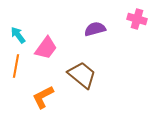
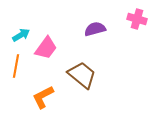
cyan arrow: moved 3 px right; rotated 96 degrees clockwise
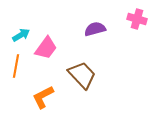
brown trapezoid: rotated 8 degrees clockwise
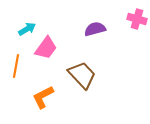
cyan arrow: moved 6 px right, 6 px up
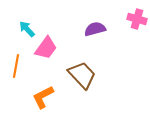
cyan arrow: rotated 102 degrees counterclockwise
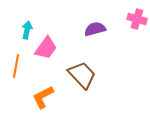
cyan arrow: moved 1 px down; rotated 54 degrees clockwise
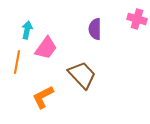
purple semicircle: rotated 75 degrees counterclockwise
orange line: moved 1 px right, 4 px up
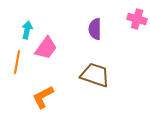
brown trapezoid: moved 13 px right; rotated 28 degrees counterclockwise
